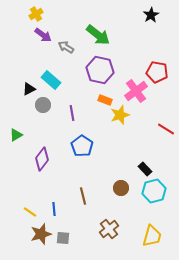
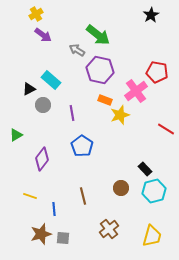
gray arrow: moved 11 px right, 3 px down
yellow line: moved 16 px up; rotated 16 degrees counterclockwise
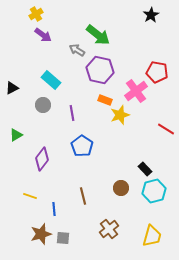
black triangle: moved 17 px left, 1 px up
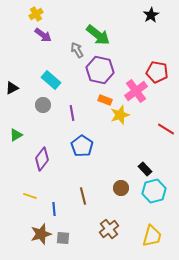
gray arrow: rotated 28 degrees clockwise
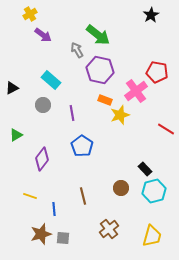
yellow cross: moved 6 px left
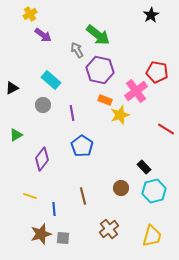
black rectangle: moved 1 px left, 2 px up
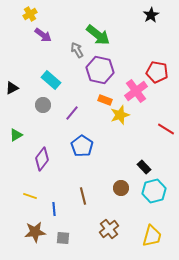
purple line: rotated 49 degrees clockwise
brown star: moved 6 px left, 2 px up; rotated 10 degrees clockwise
